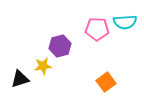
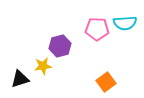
cyan semicircle: moved 1 px down
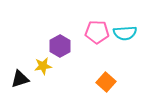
cyan semicircle: moved 10 px down
pink pentagon: moved 3 px down
purple hexagon: rotated 15 degrees counterclockwise
orange square: rotated 12 degrees counterclockwise
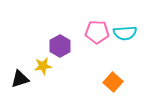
orange square: moved 7 px right
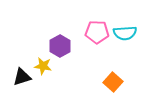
yellow star: rotated 18 degrees clockwise
black triangle: moved 2 px right, 2 px up
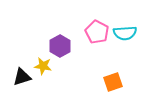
pink pentagon: rotated 25 degrees clockwise
orange square: rotated 30 degrees clockwise
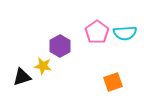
pink pentagon: rotated 10 degrees clockwise
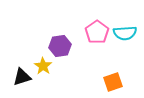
purple hexagon: rotated 20 degrees clockwise
yellow star: rotated 24 degrees clockwise
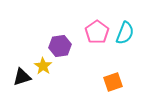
cyan semicircle: rotated 65 degrees counterclockwise
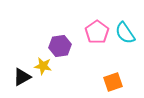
cyan semicircle: rotated 125 degrees clockwise
yellow star: rotated 24 degrees counterclockwise
black triangle: rotated 12 degrees counterclockwise
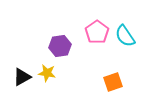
cyan semicircle: moved 3 px down
yellow star: moved 4 px right, 7 px down
